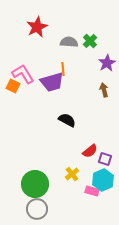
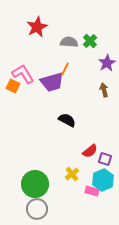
orange line: moved 2 px right; rotated 32 degrees clockwise
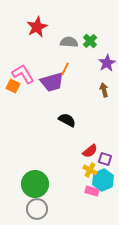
yellow cross: moved 18 px right, 4 px up; rotated 24 degrees counterclockwise
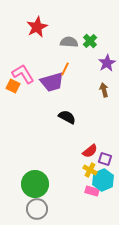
black semicircle: moved 3 px up
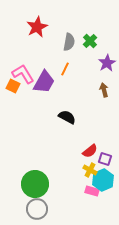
gray semicircle: rotated 96 degrees clockwise
purple trapezoid: moved 8 px left; rotated 45 degrees counterclockwise
